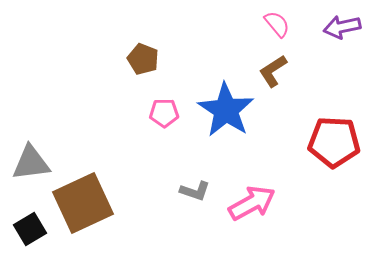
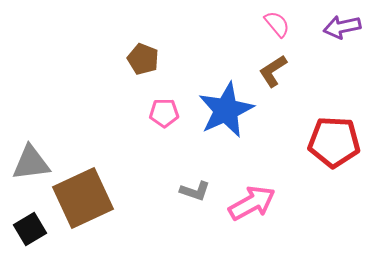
blue star: rotated 14 degrees clockwise
brown square: moved 5 px up
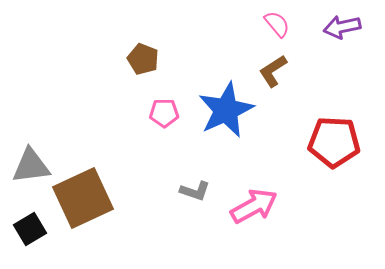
gray triangle: moved 3 px down
pink arrow: moved 2 px right, 3 px down
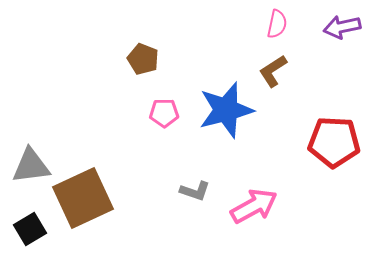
pink semicircle: rotated 52 degrees clockwise
blue star: rotated 10 degrees clockwise
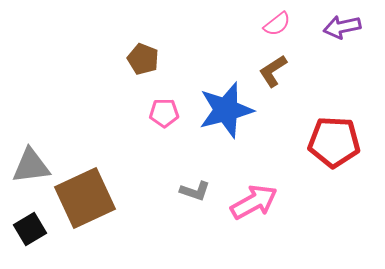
pink semicircle: rotated 40 degrees clockwise
brown square: moved 2 px right
pink arrow: moved 4 px up
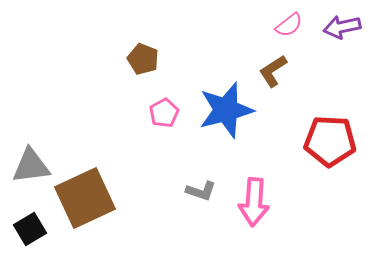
pink semicircle: moved 12 px right, 1 px down
pink pentagon: rotated 28 degrees counterclockwise
red pentagon: moved 4 px left, 1 px up
gray L-shape: moved 6 px right
pink arrow: rotated 123 degrees clockwise
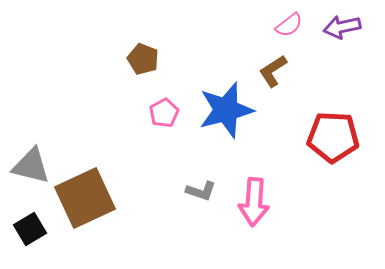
red pentagon: moved 3 px right, 4 px up
gray triangle: rotated 21 degrees clockwise
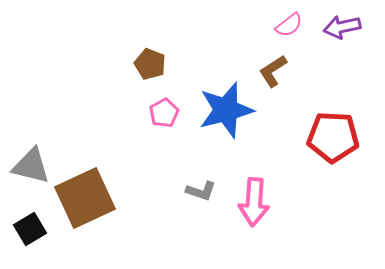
brown pentagon: moved 7 px right, 5 px down
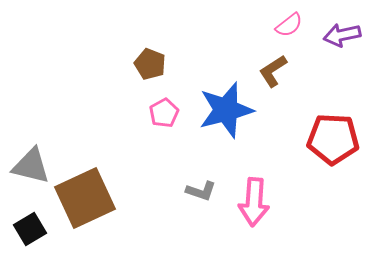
purple arrow: moved 8 px down
red pentagon: moved 2 px down
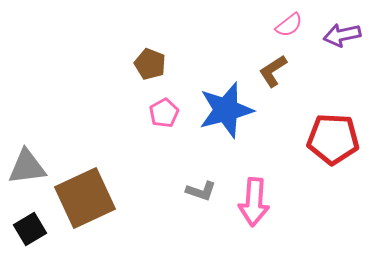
gray triangle: moved 4 px left, 1 px down; rotated 21 degrees counterclockwise
